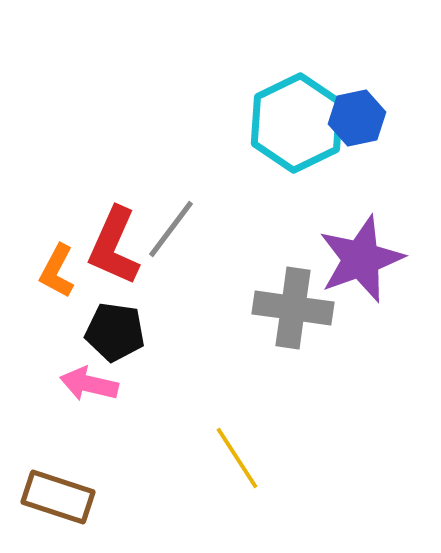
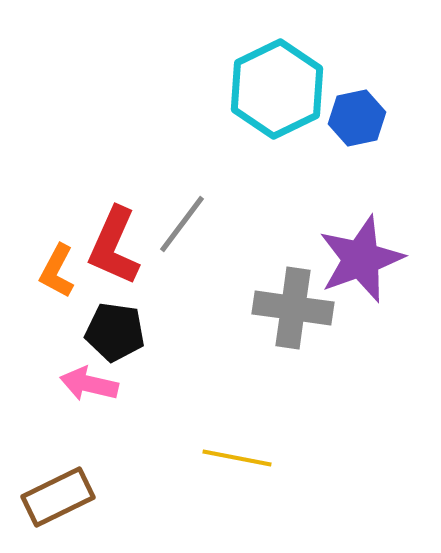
cyan hexagon: moved 20 px left, 34 px up
gray line: moved 11 px right, 5 px up
yellow line: rotated 46 degrees counterclockwise
brown rectangle: rotated 44 degrees counterclockwise
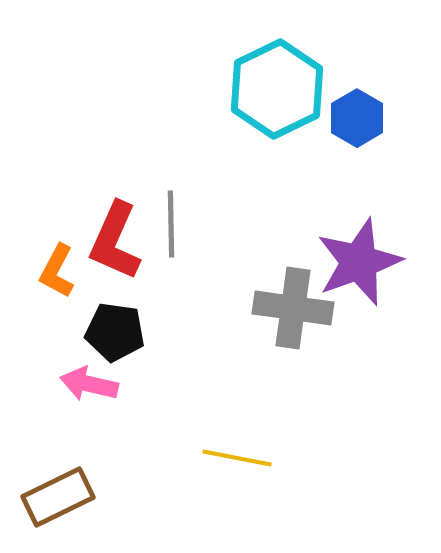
blue hexagon: rotated 18 degrees counterclockwise
gray line: moved 11 px left; rotated 38 degrees counterclockwise
red L-shape: moved 1 px right, 5 px up
purple star: moved 2 px left, 3 px down
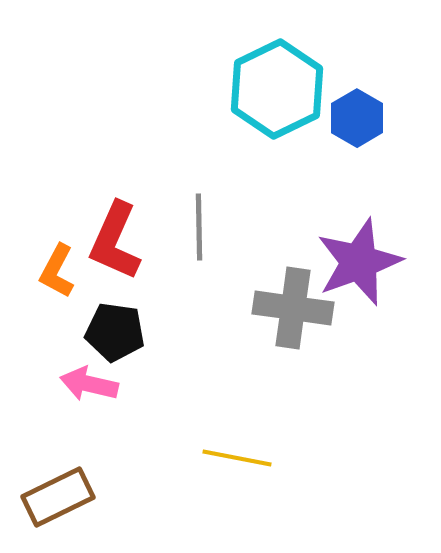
gray line: moved 28 px right, 3 px down
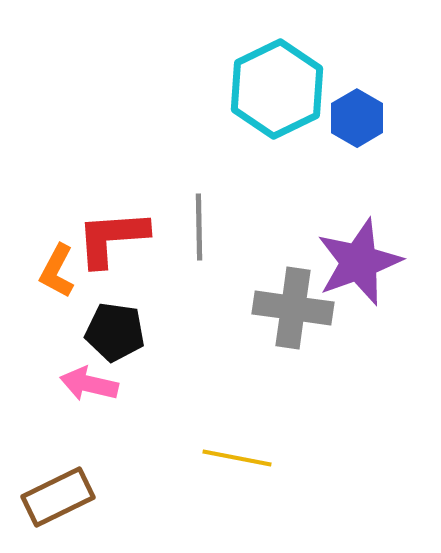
red L-shape: moved 3 px left, 3 px up; rotated 62 degrees clockwise
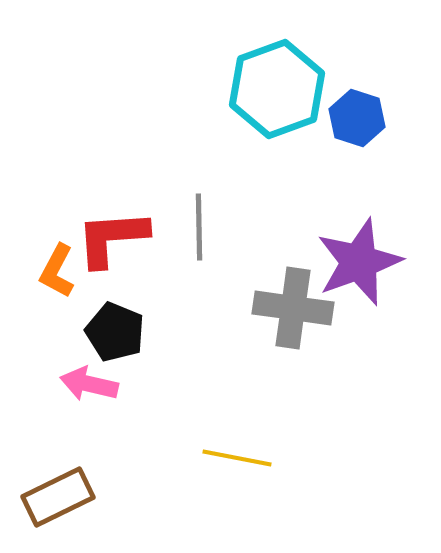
cyan hexagon: rotated 6 degrees clockwise
blue hexagon: rotated 12 degrees counterclockwise
black pentagon: rotated 14 degrees clockwise
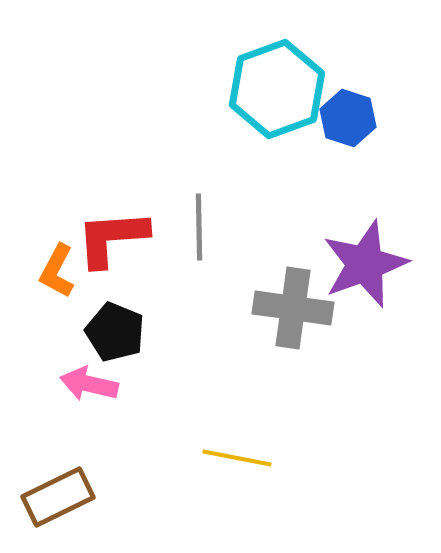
blue hexagon: moved 9 px left
purple star: moved 6 px right, 2 px down
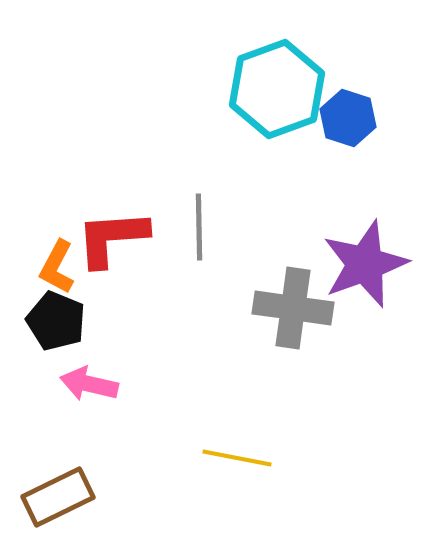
orange L-shape: moved 4 px up
black pentagon: moved 59 px left, 11 px up
